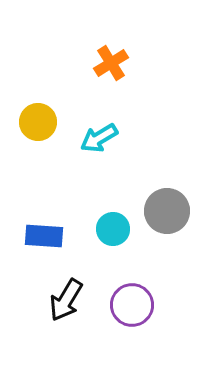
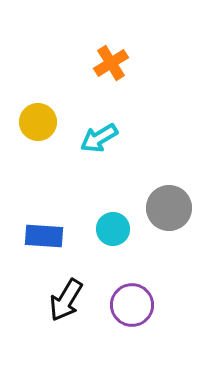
gray circle: moved 2 px right, 3 px up
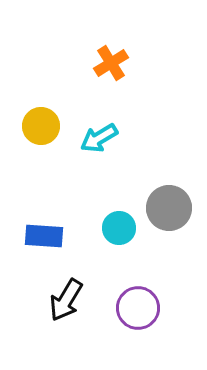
yellow circle: moved 3 px right, 4 px down
cyan circle: moved 6 px right, 1 px up
purple circle: moved 6 px right, 3 px down
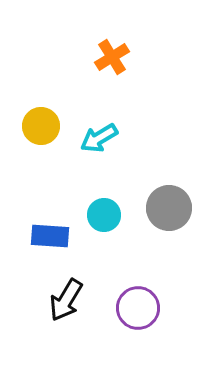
orange cross: moved 1 px right, 6 px up
cyan circle: moved 15 px left, 13 px up
blue rectangle: moved 6 px right
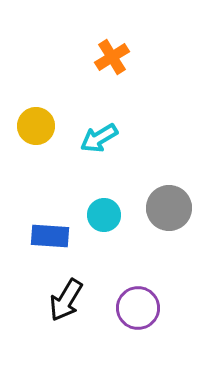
yellow circle: moved 5 px left
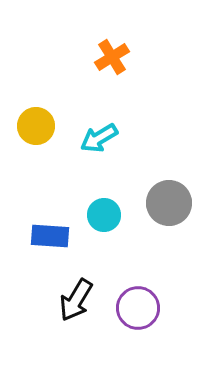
gray circle: moved 5 px up
black arrow: moved 10 px right
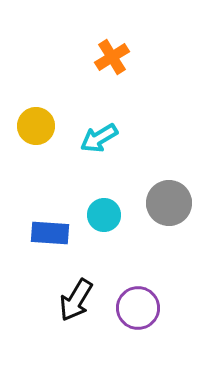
blue rectangle: moved 3 px up
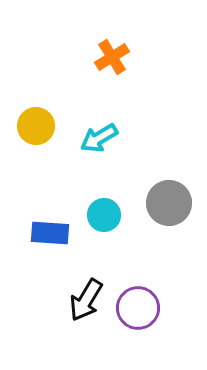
black arrow: moved 10 px right
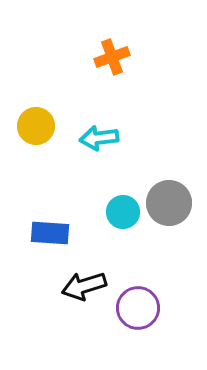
orange cross: rotated 12 degrees clockwise
cyan arrow: rotated 24 degrees clockwise
cyan circle: moved 19 px right, 3 px up
black arrow: moved 2 px left, 14 px up; rotated 42 degrees clockwise
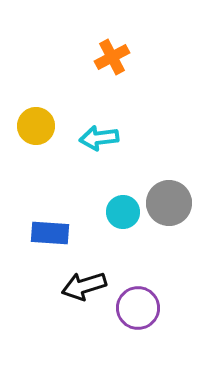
orange cross: rotated 8 degrees counterclockwise
